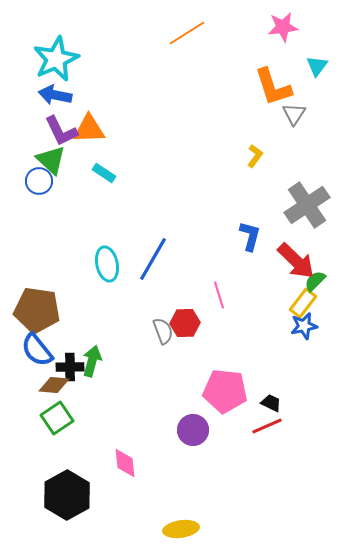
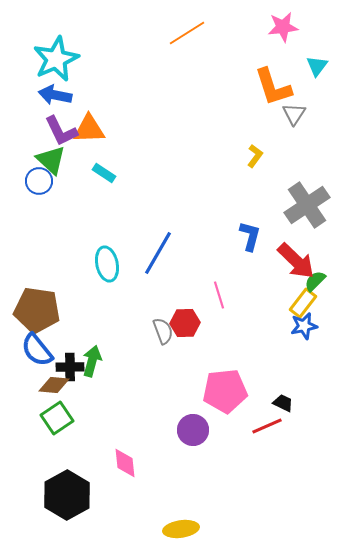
blue line: moved 5 px right, 6 px up
pink pentagon: rotated 12 degrees counterclockwise
black trapezoid: moved 12 px right
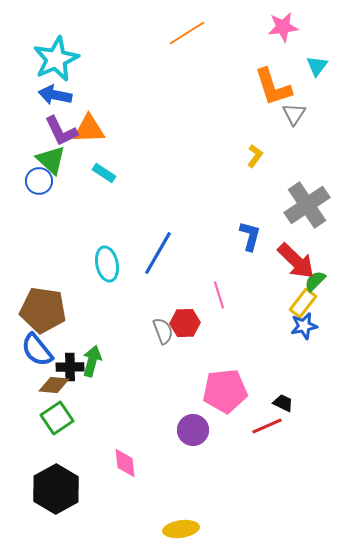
brown pentagon: moved 6 px right
black hexagon: moved 11 px left, 6 px up
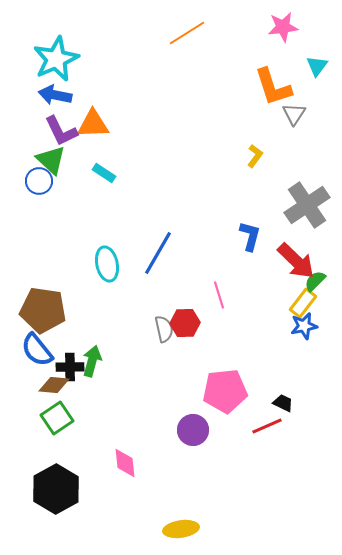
orange triangle: moved 4 px right, 5 px up
gray semicircle: moved 1 px right, 2 px up; rotated 8 degrees clockwise
